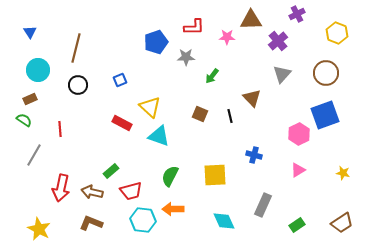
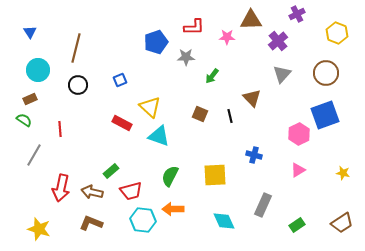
yellow star at (39, 229): rotated 10 degrees counterclockwise
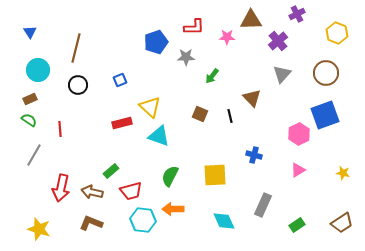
green semicircle at (24, 120): moved 5 px right
red rectangle at (122, 123): rotated 42 degrees counterclockwise
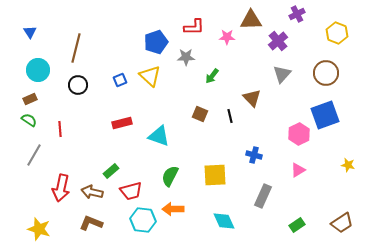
yellow triangle at (150, 107): moved 31 px up
yellow star at (343, 173): moved 5 px right, 8 px up
gray rectangle at (263, 205): moved 9 px up
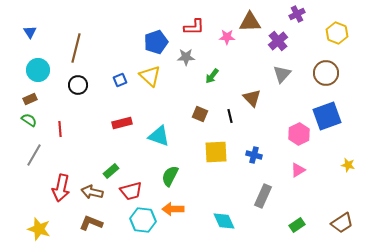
brown triangle at (251, 20): moved 1 px left, 2 px down
blue square at (325, 115): moved 2 px right, 1 px down
yellow square at (215, 175): moved 1 px right, 23 px up
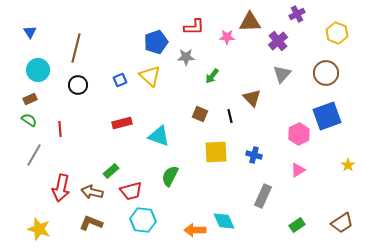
yellow star at (348, 165): rotated 24 degrees clockwise
orange arrow at (173, 209): moved 22 px right, 21 px down
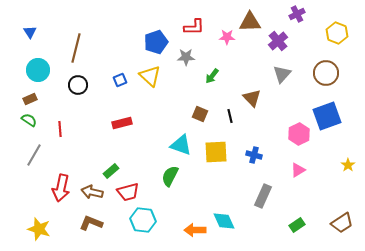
cyan triangle at (159, 136): moved 22 px right, 9 px down
red trapezoid at (131, 191): moved 3 px left, 1 px down
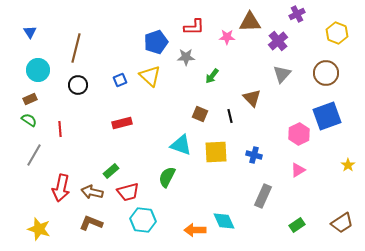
green semicircle at (170, 176): moved 3 px left, 1 px down
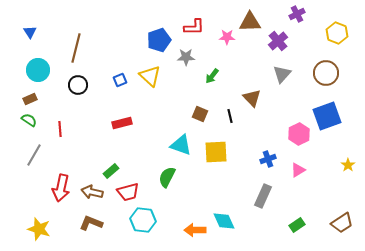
blue pentagon at (156, 42): moved 3 px right, 2 px up
blue cross at (254, 155): moved 14 px right, 4 px down; rotated 35 degrees counterclockwise
